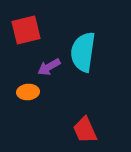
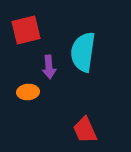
purple arrow: rotated 65 degrees counterclockwise
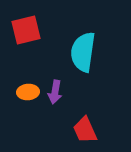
purple arrow: moved 6 px right, 25 px down; rotated 15 degrees clockwise
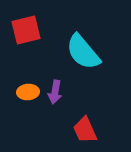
cyan semicircle: rotated 48 degrees counterclockwise
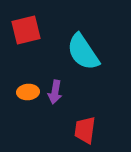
cyan semicircle: rotated 6 degrees clockwise
red trapezoid: rotated 32 degrees clockwise
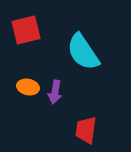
orange ellipse: moved 5 px up; rotated 15 degrees clockwise
red trapezoid: moved 1 px right
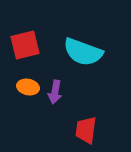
red square: moved 1 px left, 15 px down
cyan semicircle: rotated 36 degrees counterclockwise
